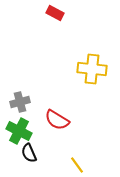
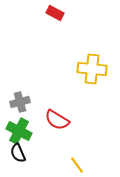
black semicircle: moved 11 px left
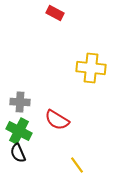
yellow cross: moved 1 px left, 1 px up
gray cross: rotated 18 degrees clockwise
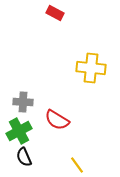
gray cross: moved 3 px right
green cross: rotated 35 degrees clockwise
black semicircle: moved 6 px right, 4 px down
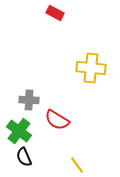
gray cross: moved 6 px right, 2 px up
green cross: rotated 25 degrees counterclockwise
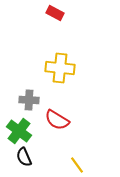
yellow cross: moved 31 px left
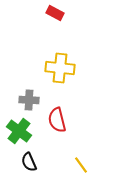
red semicircle: rotated 45 degrees clockwise
black semicircle: moved 5 px right, 5 px down
yellow line: moved 4 px right
